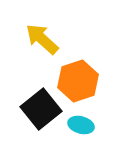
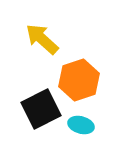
orange hexagon: moved 1 px right, 1 px up
black square: rotated 12 degrees clockwise
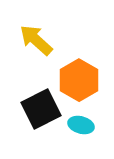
yellow arrow: moved 6 px left, 1 px down
orange hexagon: rotated 12 degrees counterclockwise
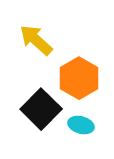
orange hexagon: moved 2 px up
black square: rotated 18 degrees counterclockwise
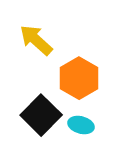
black square: moved 6 px down
